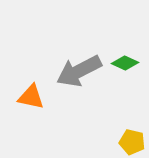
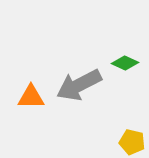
gray arrow: moved 14 px down
orange triangle: rotated 12 degrees counterclockwise
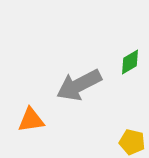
green diamond: moved 5 px right, 1 px up; rotated 56 degrees counterclockwise
orange triangle: moved 23 px down; rotated 8 degrees counterclockwise
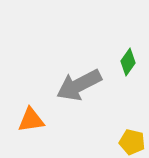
green diamond: moved 2 px left; rotated 24 degrees counterclockwise
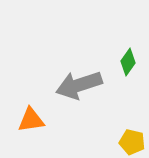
gray arrow: rotated 9 degrees clockwise
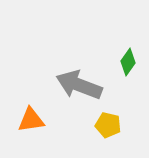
gray arrow: rotated 39 degrees clockwise
yellow pentagon: moved 24 px left, 17 px up
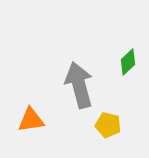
green diamond: rotated 12 degrees clockwise
gray arrow: rotated 54 degrees clockwise
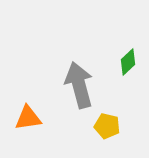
orange triangle: moved 3 px left, 2 px up
yellow pentagon: moved 1 px left, 1 px down
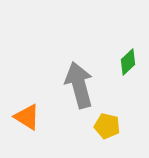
orange triangle: moved 1 px left, 1 px up; rotated 40 degrees clockwise
